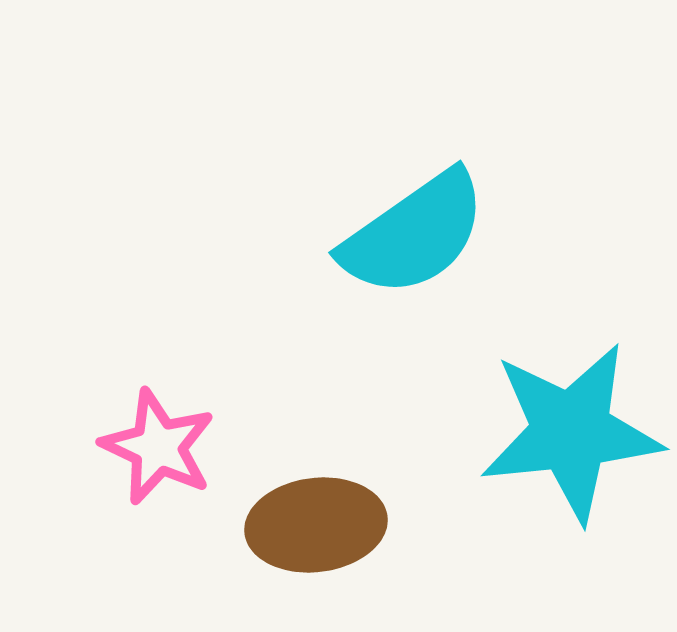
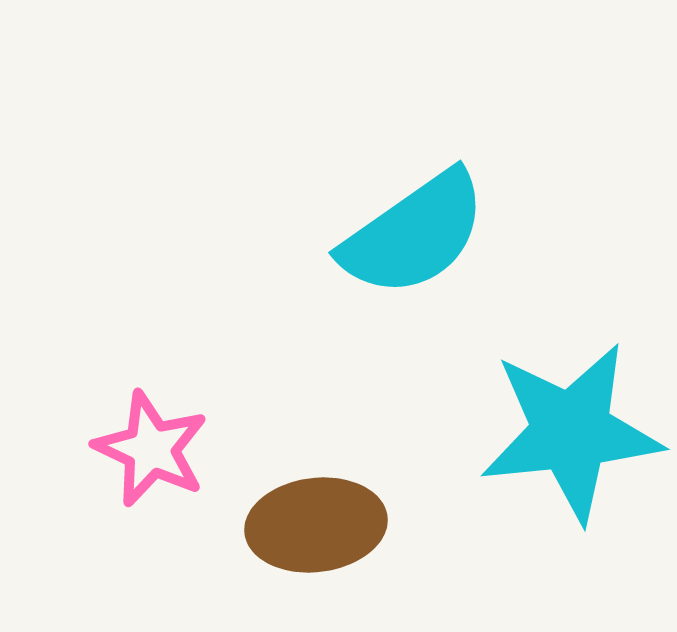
pink star: moved 7 px left, 2 px down
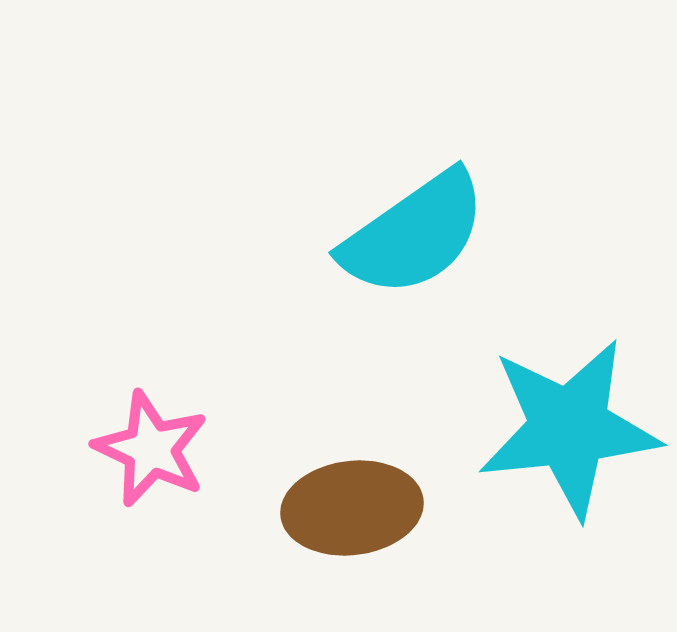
cyan star: moved 2 px left, 4 px up
brown ellipse: moved 36 px right, 17 px up
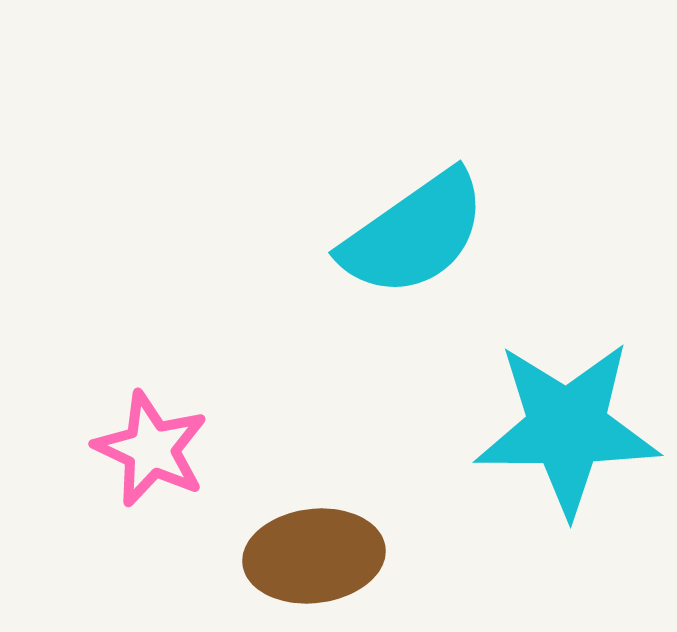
cyan star: moved 2 px left; rotated 6 degrees clockwise
brown ellipse: moved 38 px left, 48 px down
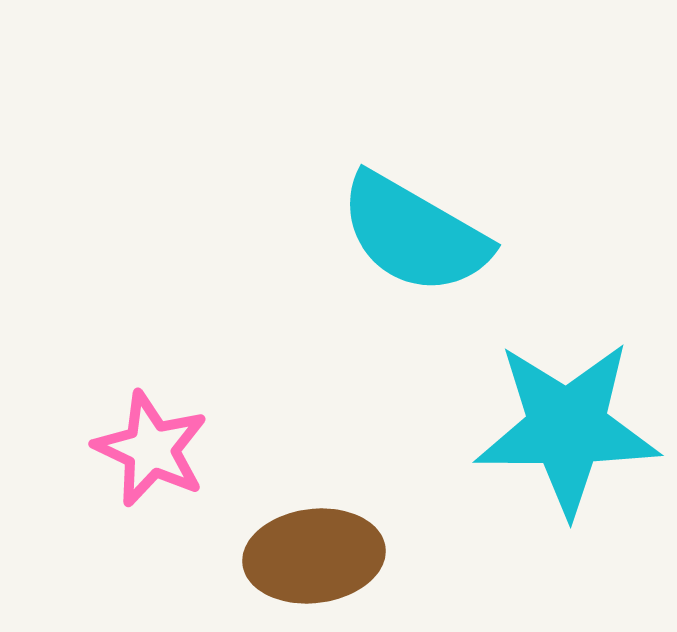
cyan semicircle: rotated 65 degrees clockwise
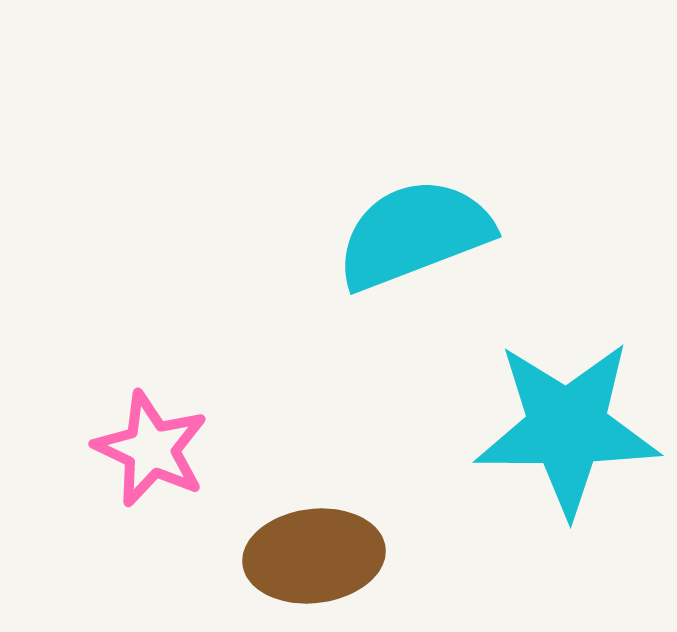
cyan semicircle: rotated 129 degrees clockwise
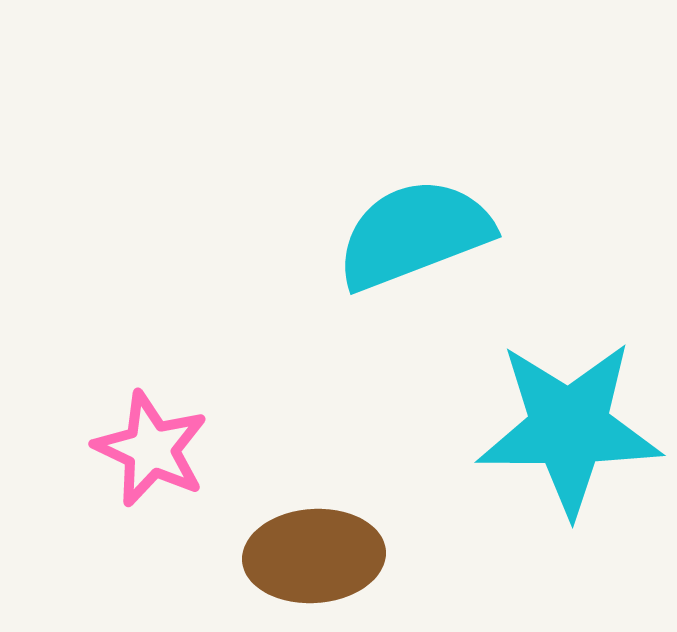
cyan star: moved 2 px right
brown ellipse: rotated 3 degrees clockwise
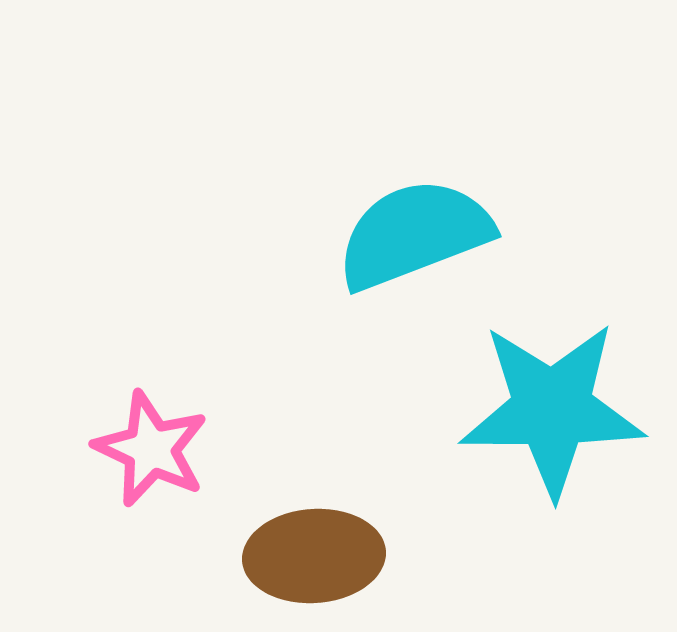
cyan star: moved 17 px left, 19 px up
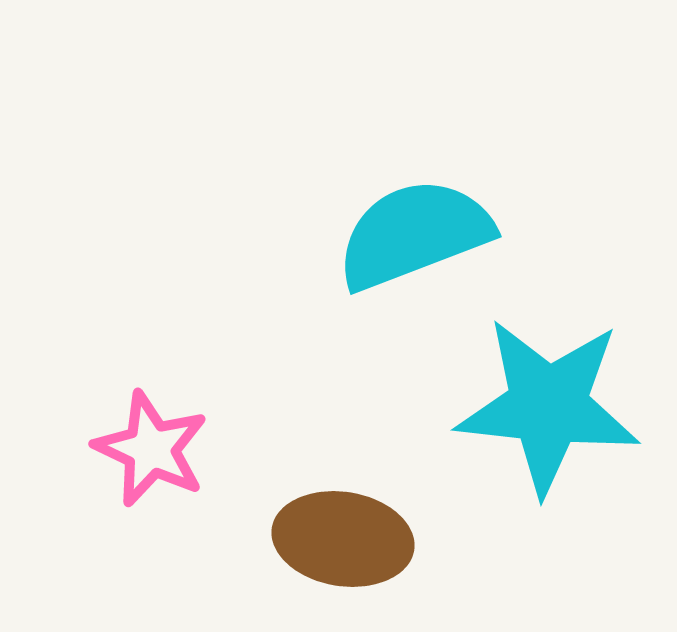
cyan star: moved 4 px left, 3 px up; rotated 6 degrees clockwise
brown ellipse: moved 29 px right, 17 px up; rotated 13 degrees clockwise
